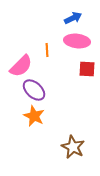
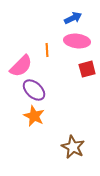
red square: rotated 18 degrees counterclockwise
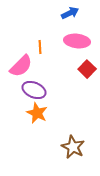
blue arrow: moved 3 px left, 5 px up
orange line: moved 7 px left, 3 px up
red square: rotated 30 degrees counterclockwise
purple ellipse: rotated 20 degrees counterclockwise
orange star: moved 3 px right, 3 px up
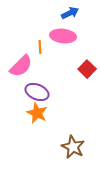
pink ellipse: moved 14 px left, 5 px up
purple ellipse: moved 3 px right, 2 px down
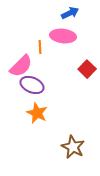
purple ellipse: moved 5 px left, 7 px up
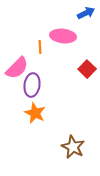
blue arrow: moved 16 px right
pink semicircle: moved 4 px left, 2 px down
purple ellipse: rotated 75 degrees clockwise
orange star: moved 2 px left
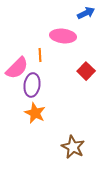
orange line: moved 8 px down
red square: moved 1 px left, 2 px down
